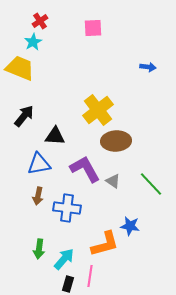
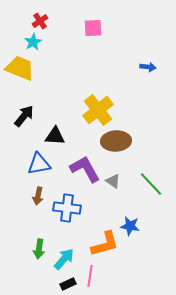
black rectangle: rotated 49 degrees clockwise
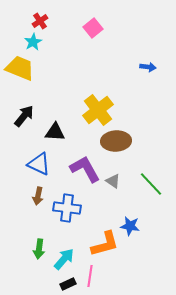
pink square: rotated 36 degrees counterclockwise
black triangle: moved 4 px up
blue triangle: rotated 35 degrees clockwise
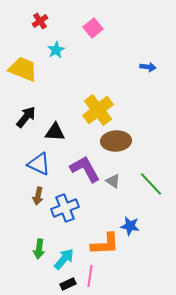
cyan star: moved 23 px right, 8 px down
yellow trapezoid: moved 3 px right, 1 px down
black arrow: moved 2 px right, 1 px down
blue cross: moved 2 px left; rotated 28 degrees counterclockwise
orange L-shape: rotated 12 degrees clockwise
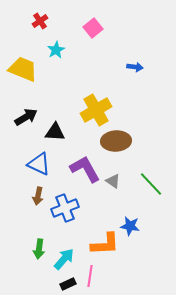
blue arrow: moved 13 px left
yellow cross: moved 2 px left; rotated 8 degrees clockwise
black arrow: rotated 20 degrees clockwise
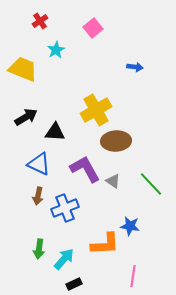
pink line: moved 43 px right
black rectangle: moved 6 px right
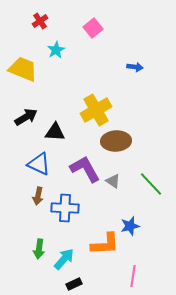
blue cross: rotated 24 degrees clockwise
blue star: rotated 24 degrees counterclockwise
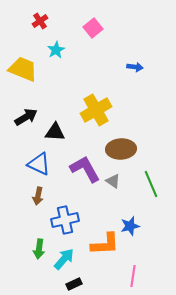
brown ellipse: moved 5 px right, 8 px down
green line: rotated 20 degrees clockwise
blue cross: moved 12 px down; rotated 16 degrees counterclockwise
